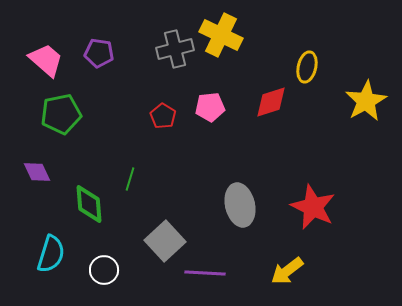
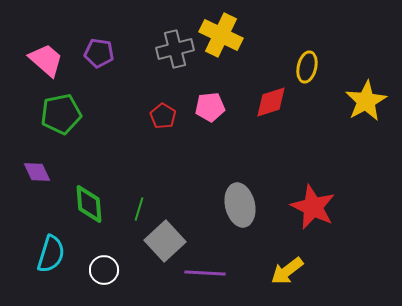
green line: moved 9 px right, 30 px down
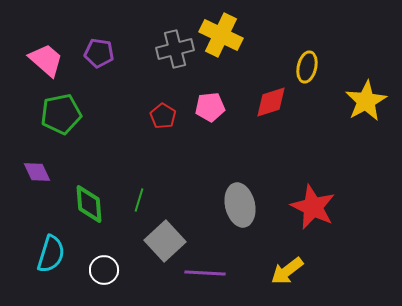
green line: moved 9 px up
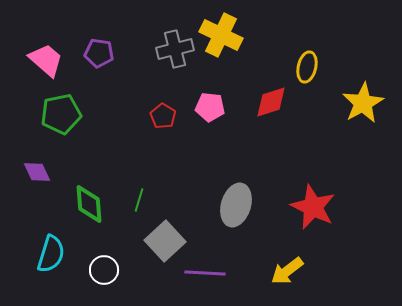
yellow star: moved 3 px left, 2 px down
pink pentagon: rotated 12 degrees clockwise
gray ellipse: moved 4 px left; rotated 30 degrees clockwise
